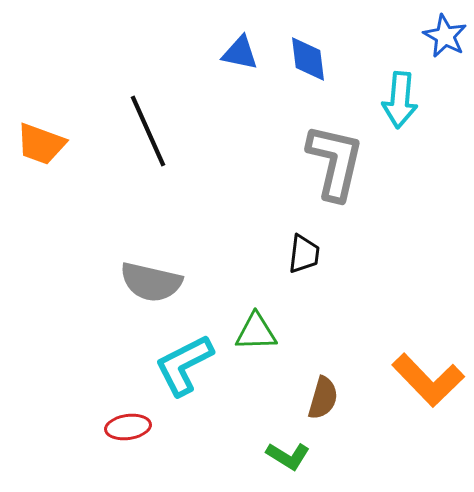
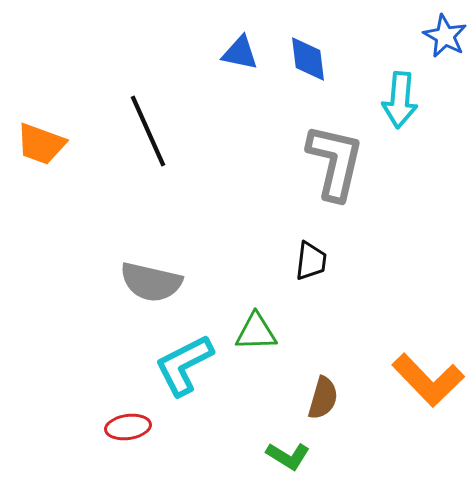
black trapezoid: moved 7 px right, 7 px down
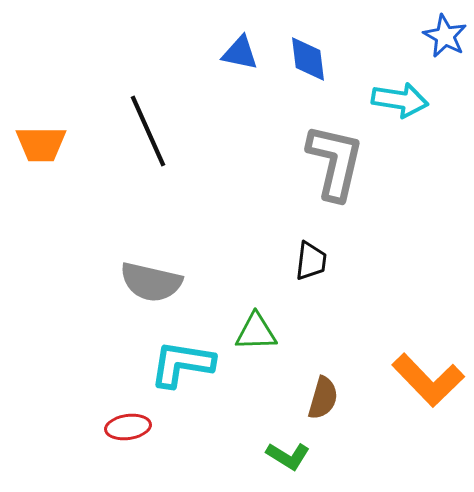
cyan arrow: rotated 86 degrees counterclockwise
orange trapezoid: rotated 20 degrees counterclockwise
cyan L-shape: moved 2 px left, 1 px up; rotated 36 degrees clockwise
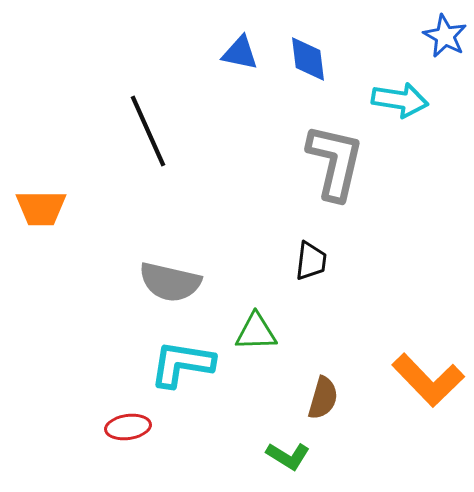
orange trapezoid: moved 64 px down
gray semicircle: moved 19 px right
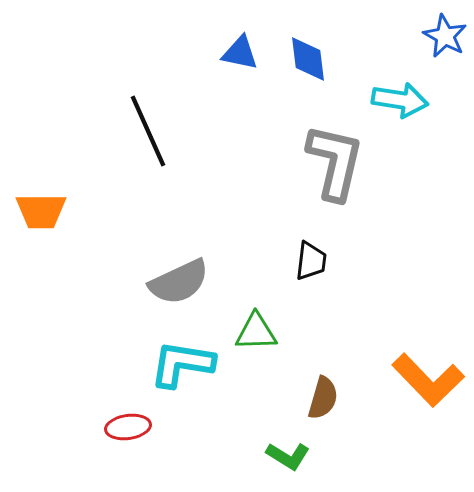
orange trapezoid: moved 3 px down
gray semicircle: moved 9 px right; rotated 38 degrees counterclockwise
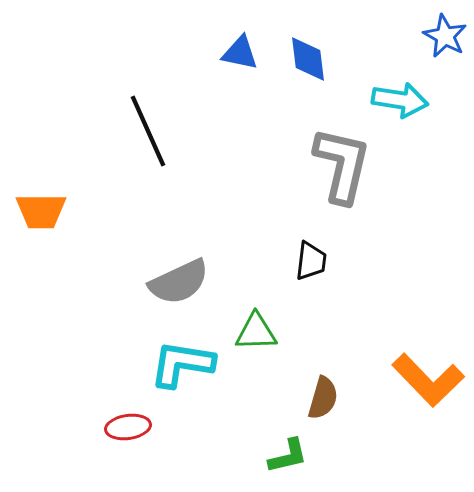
gray L-shape: moved 7 px right, 3 px down
green L-shape: rotated 45 degrees counterclockwise
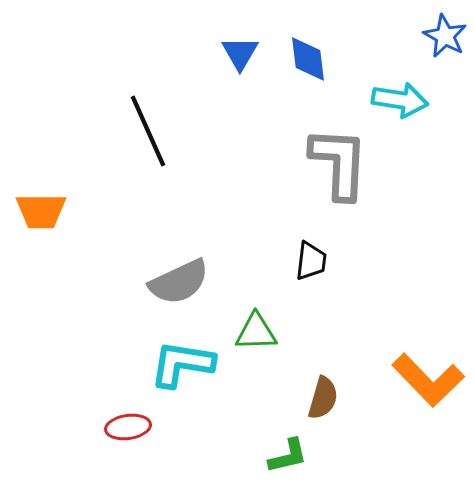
blue triangle: rotated 48 degrees clockwise
gray L-shape: moved 3 px left, 2 px up; rotated 10 degrees counterclockwise
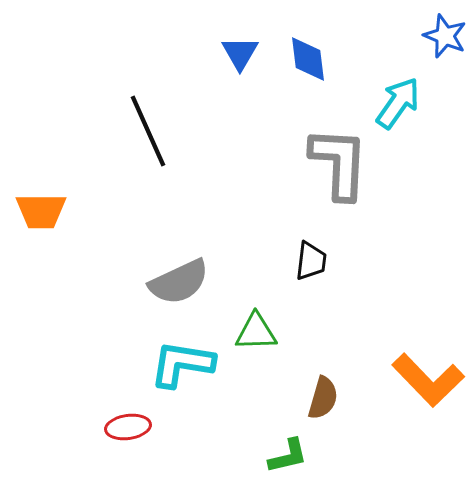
blue star: rotated 6 degrees counterclockwise
cyan arrow: moved 2 px left, 3 px down; rotated 64 degrees counterclockwise
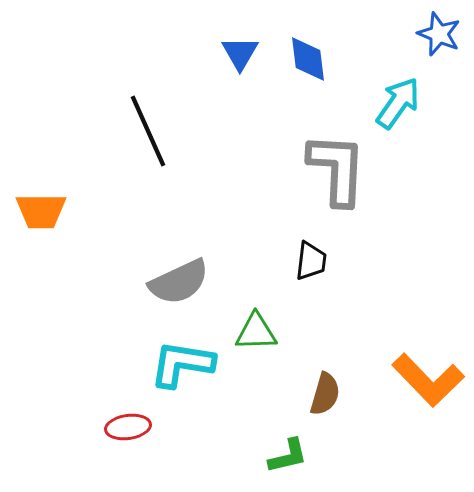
blue star: moved 6 px left, 2 px up
gray L-shape: moved 2 px left, 6 px down
brown semicircle: moved 2 px right, 4 px up
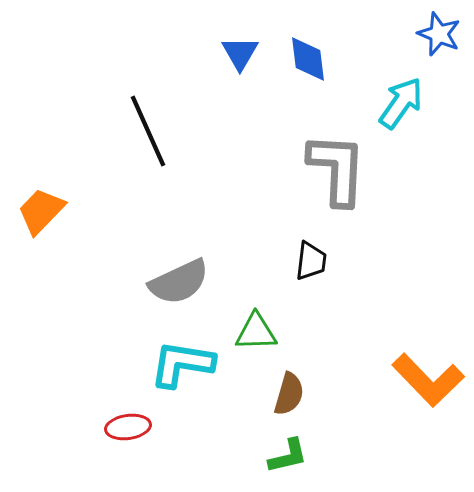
cyan arrow: moved 3 px right
orange trapezoid: rotated 134 degrees clockwise
brown semicircle: moved 36 px left
